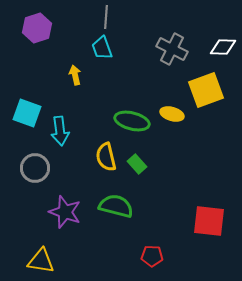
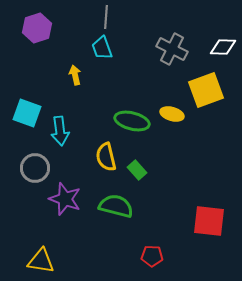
green rectangle: moved 6 px down
purple star: moved 13 px up
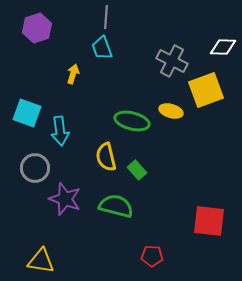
gray cross: moved 12 px down
yellow arrow: moved 2 px left, 1 px up; rotated 30 degrees clockwise
yellow ellipse: moved 1 px left, 3 px up
